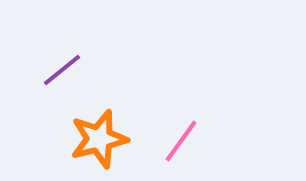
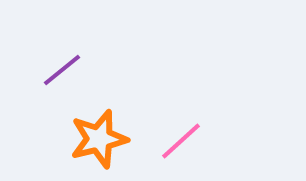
pink line: rotated 12 degrees clockwise
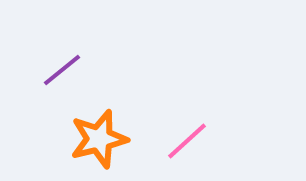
pink line: moved 6 px right
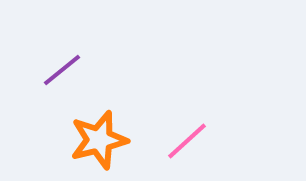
orange star: moved 1 px down
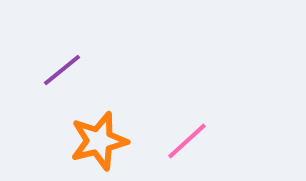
orange star: moved 1 px down
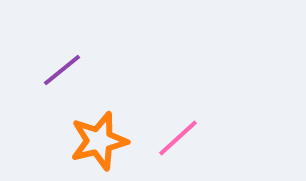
pink line: moved 9 px left, 3 px up
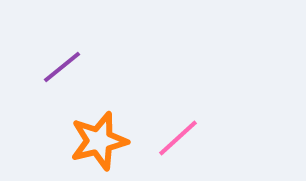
purple line: moved 3 px up
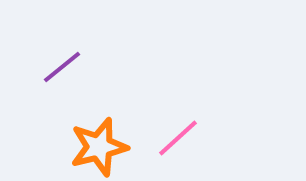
orange star: moved 6 px down
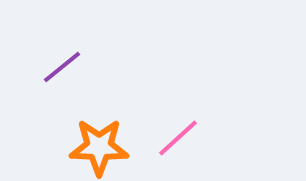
orange star: rotated 16 degrees clockwise
